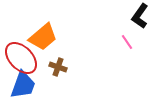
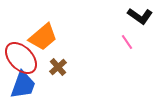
black L-shape: rotated 90 degrees counterclockwise
brown cross: rotated 30 degrees clockwise
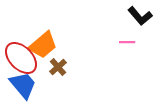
black L-shape: rotated 15 degrees clockwise
orange trapezoid: moved 8 px down
pink line: rotated 56 degrees counterclockwise
blue trapezoid: rotated 60 degrees counterclockwise
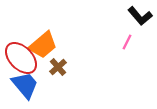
pink line: rotated 63 degrees counterclockwise
blue trapezoid: moved 2 px right
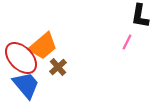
black L-shape: rotated 50 degrees clockwise
orange trapezoid: moved 1 px down
blue trapezoid: moved 1 px right
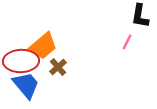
red ellipse: moved 3 px down; rotated 48 degrees counterclockwise
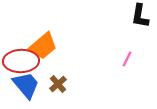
pink line: moved 17 px down
brown cross: moved 17 px down
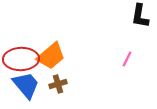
orange trapezoid: moved 8 px right, 10 px down
red ellipse: moved 2 px up
brown cross: rotated 24 degrees clockwise
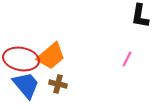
red ellipse: rotated 12 degrees clockwise
brown cross: rotated 30 degrees clockwise
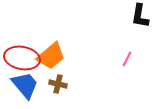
red ellipse: moved 1 px right, 1 px up
blue trapezoid: moved 1 px left
